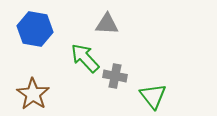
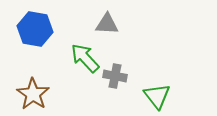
green triangle: moved 4 px right
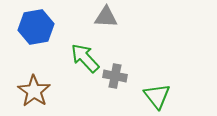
gray triangle: moved 1 px left, 7 px up
blue hexagon: moved 1 px right, 2 px up; rotated 20 degrees counterclockwise
brown star: moved 1 px right, 3 px up
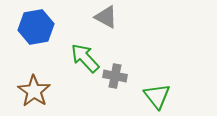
gray triangle: rotated 25 degrees clockwise
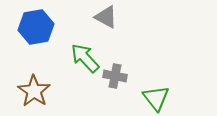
green triangle: moved 1 px left, 2 px down
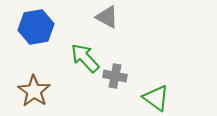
gray triangle: moved 1 px right
green triangle: rotated 16 degrees counterclockwise
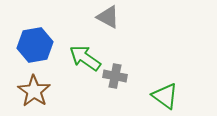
gray triangle: moved 1 px right
blue hexagon: moved 1 px left, 18 px down
green arrow: rotated 12 degrees counterclockwise
green triangle: moved 9 px right, 2 px up
